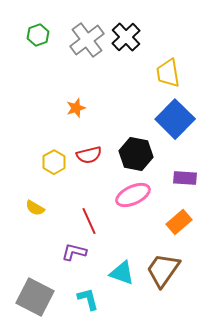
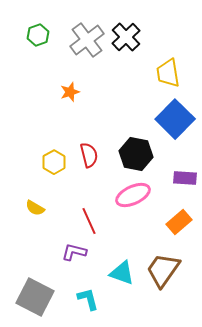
orange star: moved 6 px left, 16 px up
red semicircle: rotated 90 degrees counterclockwise
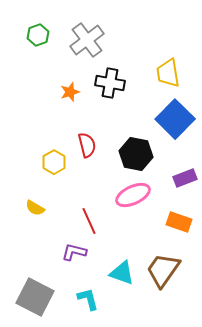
black cross: moved 16 px left, 46 px down; rotated 36 degrees counterclockwise
red semicircle: moved 2 px left, 10 px up
purple rectangle: rotated 25 degrees counterclockwise
orange rectangle: rotated 60 degrees clockwise
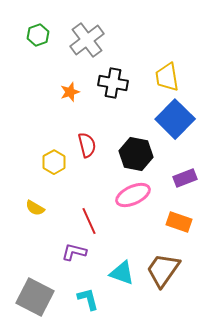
yellow trapezoid: moved 1 px left, 4 px down
black cross: moved 3 px right
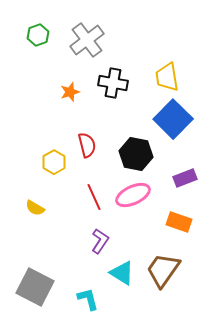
blue square: moved 2 px left
red line: moved 5 px right, 24 px up
purple L-shape: moved 26 px right, 11 px up; rotated 110 degrees clockwise
cyan triangle: rotated 12 degrees clockwise
gray square: moved 10 px up
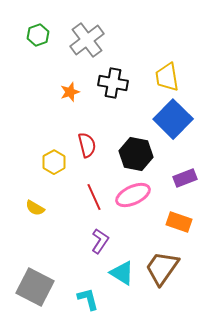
brown trapezoid: moved 1 px left, 2 px up
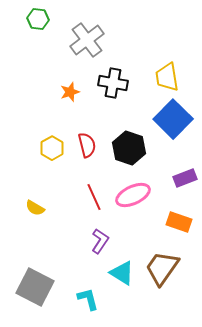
green hexagon: moved 16 px up; rotated 25 degrees clockwise
black hexagon: moved 7 px left, 6 px up; rotated 8 degrees clockwise
yellow hexagon: moved 2 px left, 14 px up
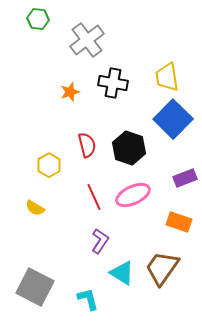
yellow hexagon: moved 3 px left, 17 px down
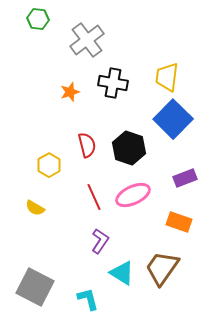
yellow trapezoid: rotated 16 degrees clockwise
